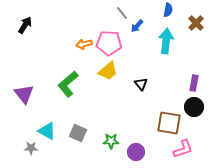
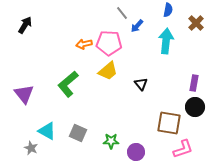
black circle: moved 1 px right
gray star: rotated 24 degrees clockwise
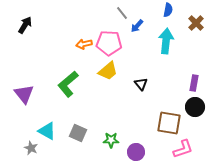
green star: moved 1 px up
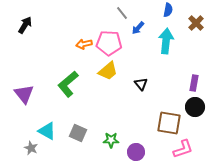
blue arrow: moved 1 px right, 2 px down
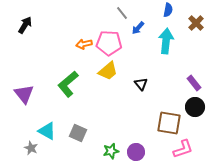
purple rectangle: rotated 49 degrees counterclockwise
green star: moved 11 px down; rotated 14 degrees counterclockwise
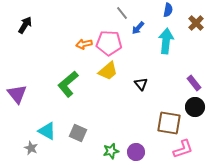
purple triangle: moved 7 px left
